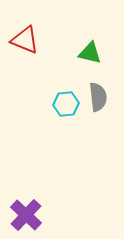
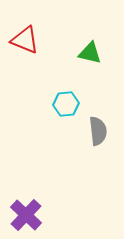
gray semicircle: moved 34 px down
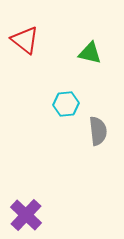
red triangle: rotated 16 degrees clockwise
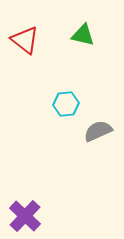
green triangle: moved 7 px left, 18 px up
gray semicircle: rotated 108 degrees counterclockwise
purple cross: moved 1 px left, 1 px down
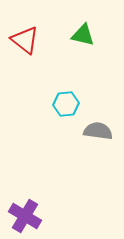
gray semicircle: rotated 32 degrees clockwise
purple cross: rotated 12 degrees counterclockwise
